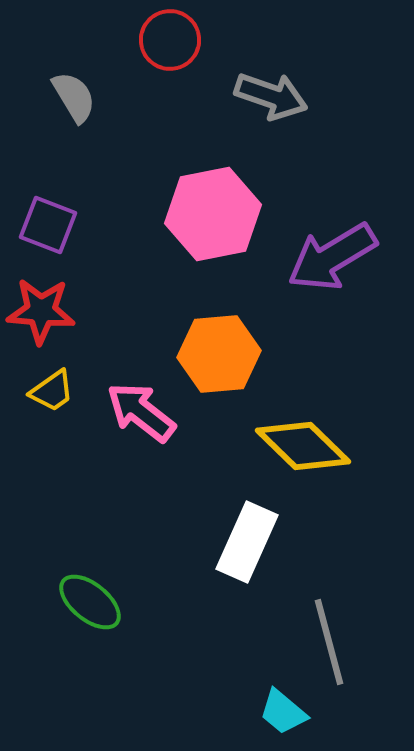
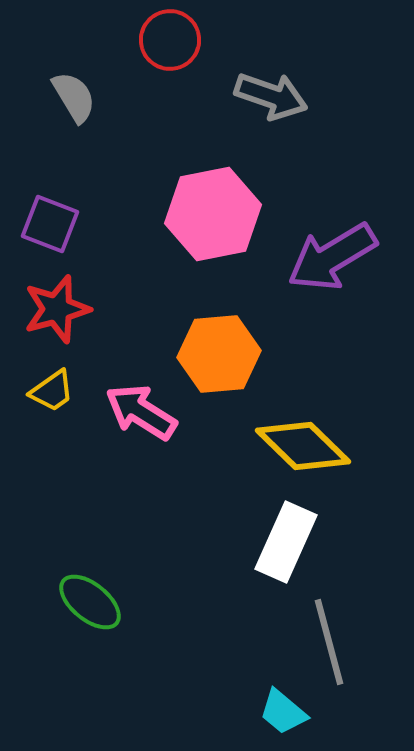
purple square: moved 2 px right, 1 px up
red star: moved 16 px right, 2 px up; rotated 20 degrees counterclockwise
pink arrow: rotated 6 degrees counterclockwise
white rectangle: moved 39 px right
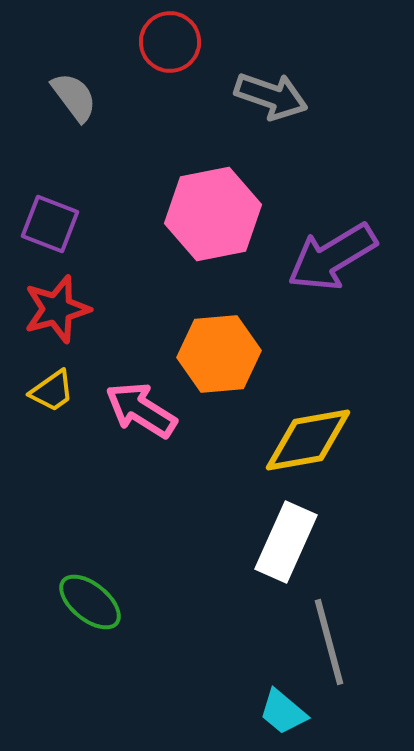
red circle: moved 2 px down
gray semicircle: rotated 6 degrees counterclockwise
pink arrow: moved 2 px up
yellow diamond: moved 5 px right, 6 px up; rotated 54 degrees counterclockwise
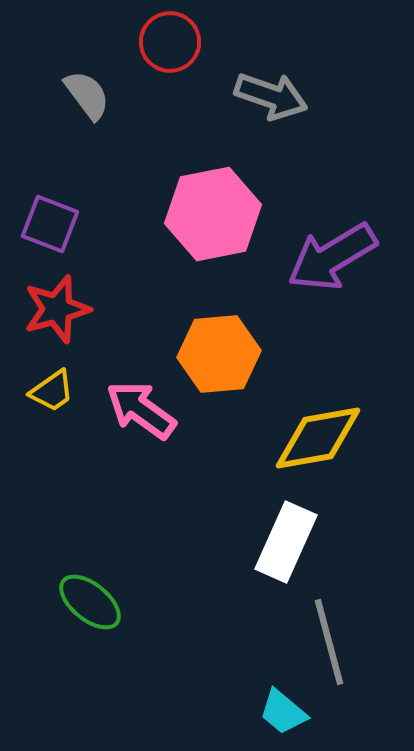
gray semicircle: moved 13 px right, 2 px up
pink arrow: rotated 4 degrees clockwise
yellow diamond: moved 10 px right, 2 px up
